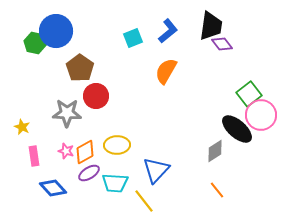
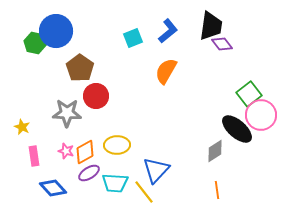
orange line: rotated 30 degrees clockwise
yellow line: moved 9 px up
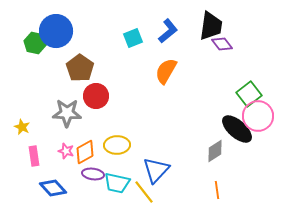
pink circle: moved 3 px left, 1 px down
purple ellipse: moved 4 px right, 1 px down; rotated 40 degrees clockwise
cyan trapezoid: moved 2 px right; rotated 8 degrees clockwise
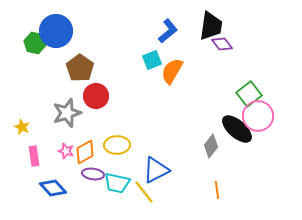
cyan square: moved 19 px right, 22 px down
orange semicircle: moved 6 px right
gray star: rotated 20 degrees counterclockwise
gray diamond: moved 4 px left, 5 px up; rotated 20 degrees counterclockwise
blue triangle: rotated 20 degrees clockwise
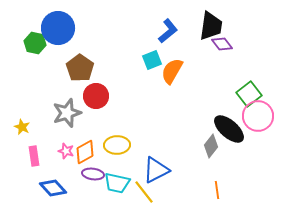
blue circle: moved 2 px right, 3 px up
black ellipse: moved 8 px left
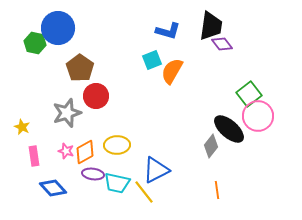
blue L-shape: rotated 55 degrees clockwise
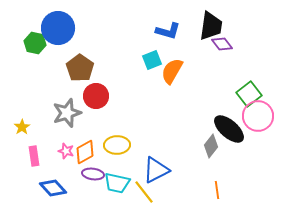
yellow star: rotated 14 degrees clockwise
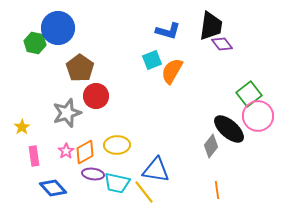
pink star: rotated 21 degrees clockwise
blue triangle: rotated 36 degrees clockwise
